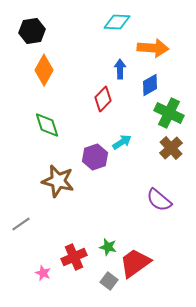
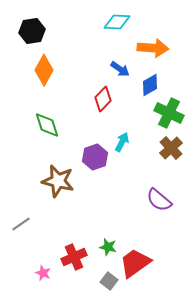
blue arrow: rotated 126 degrees clockwise
cyan arrow: rotated 30 degrees counterclockwise
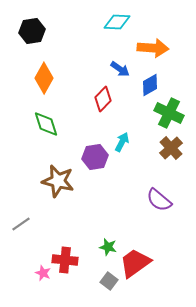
orange diamond: moved 8 px down
green diamond: moved 1 px left, 1 px up
purple hexagon: rotated 10 degrees clockwise
red cross: moved 9 px left, 3 px down; rotated 30 degrees clockwise
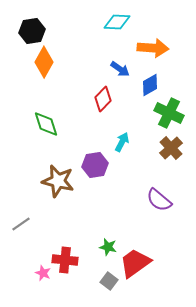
orange diamond: moved 16 px up
purple hexagon: moved 8 px down
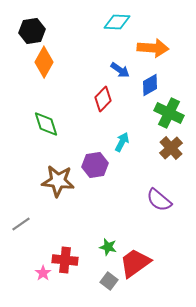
blue arrow: moved 1 px down
brown star: rotated 8 degrees counterclockwise
pink star: rotated 14 degrees clockwise
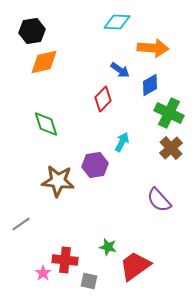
orange diamond: rotated 48 degrees clockwise
purple semicircle: rotated 8 degrees clockwise
red trapezoid: moved 3 px down
gray square: moved 20 px left; rotated 24 degrees counterclockwise
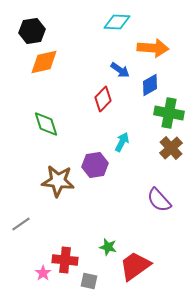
green cross: rotated 16 degrees counterclockwise
